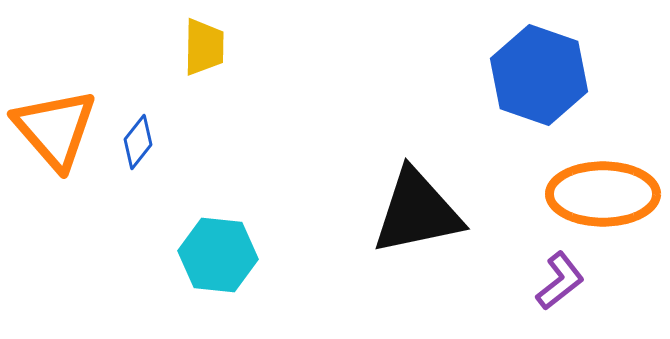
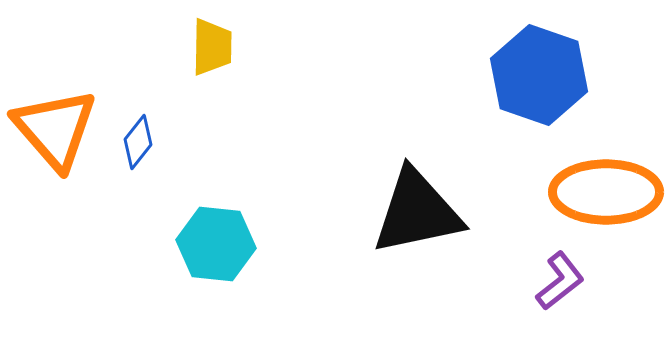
yellow trapezoid: moved 8 px right
orange ellipse: moved 3 px right, 2 px up
cyan hexagon: moved 2 px left, 11 px up
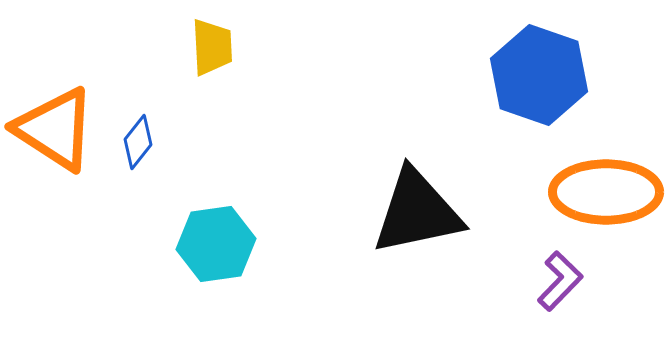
yellow trapezoid: rotated 4 degrees counterclockwise
orange triangle: rotated 16 degrees counterclockwise
cyan hexagon: rotated 14 degrees counterclockwise
purple L-shape: rotated 8 degrees counterclockwise
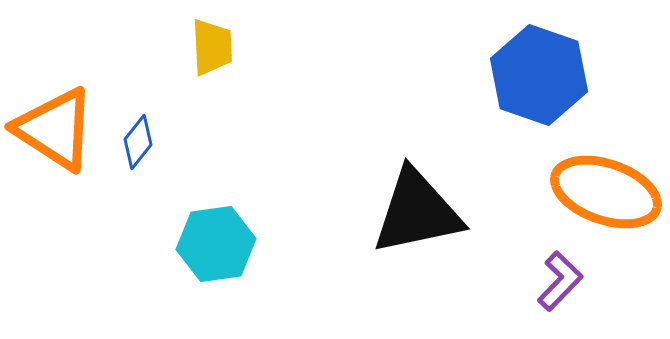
orange ellipse: rotated 19 degrees clockwise
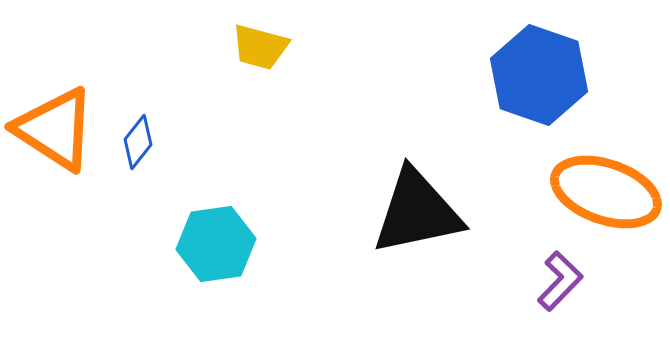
yellow trapezoid: moved 48 px right; rotated 108 degrees clockwise
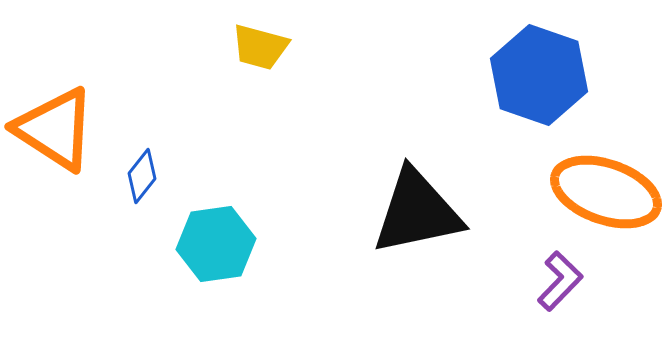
blue diamond: moved 4 px right, 34 px down
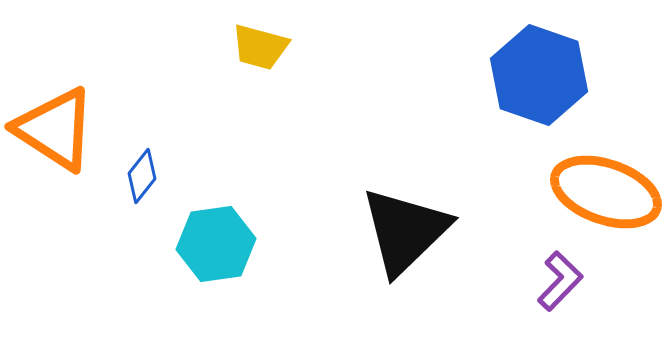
black triangle: moved 12 px left, 19 px down; rotated 32 degrees counterclockwise
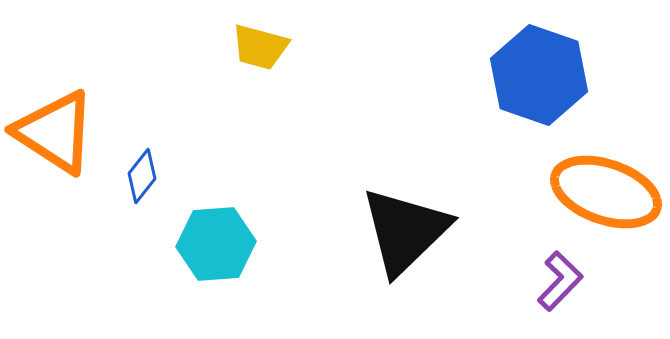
orange triangle: moved 3 px down
cyan hexagon: rotated 4 degrees clockwise
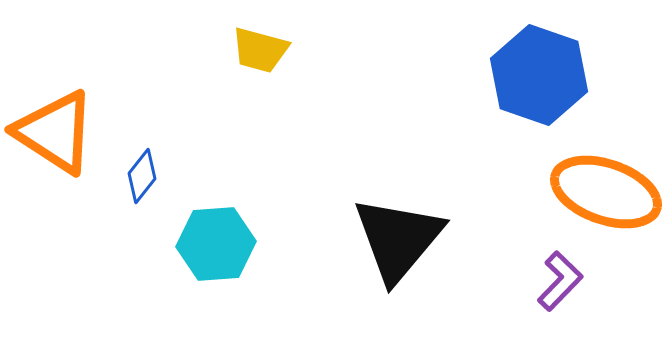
yellow trapezoid: moved 3 px down
black triangle: moved 7 px left, 8 px down; rotated 6 degrees counterclockwise
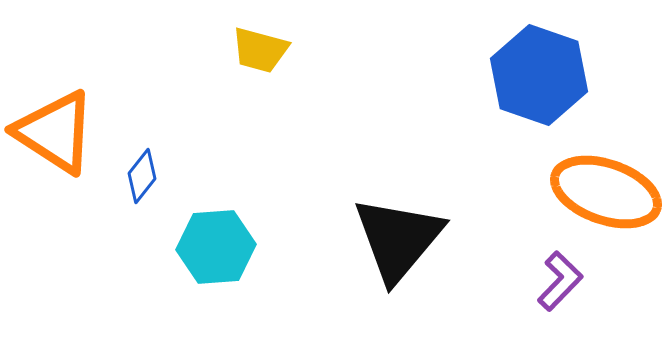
cyan hexagon: moved 3 px down
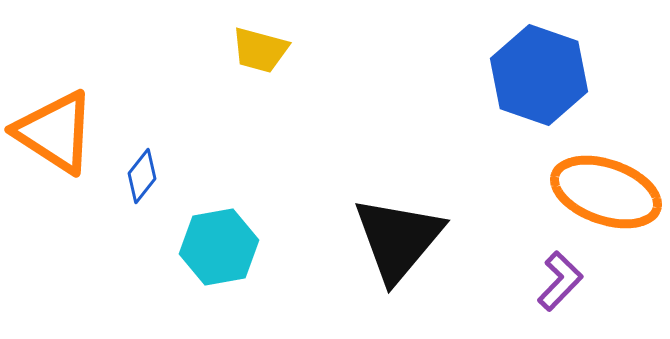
cyan hexagon: moved 3 px right; rotated 6 degrees counterclockwise
